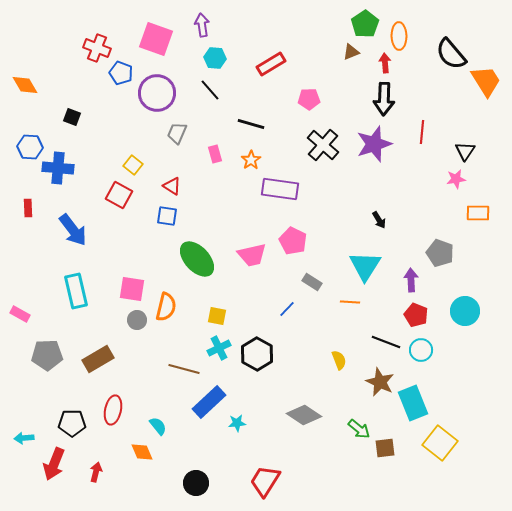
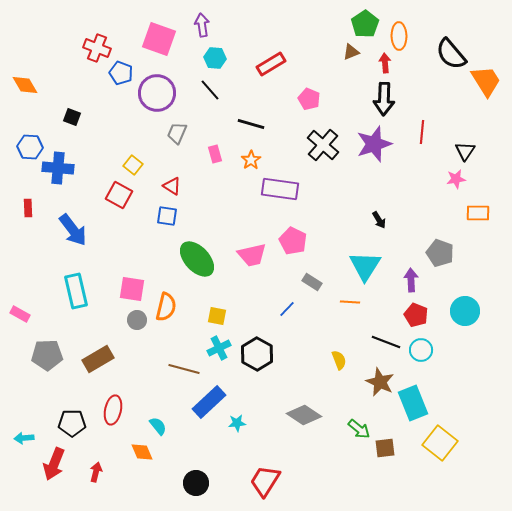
pink square at (156, 39): moved 3 px right
pink pentagon at (309, 99): rotated 25 degrees clockwise
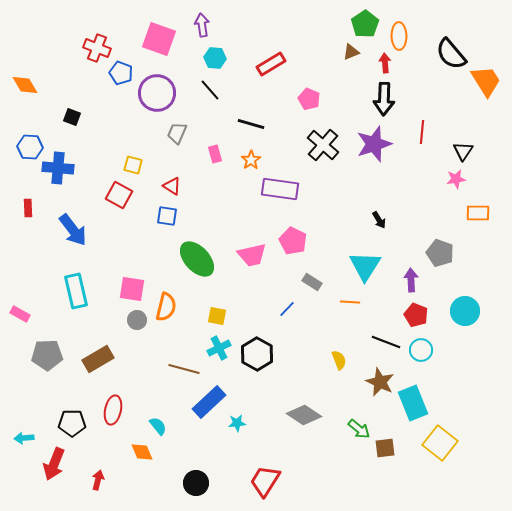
black triangle at (465, 151): moved 2 px left
yellow square at (133, 165): rotated 24 degrees counterclockwise
red arrow at (96, 472): moved 2 px right, 8 px down
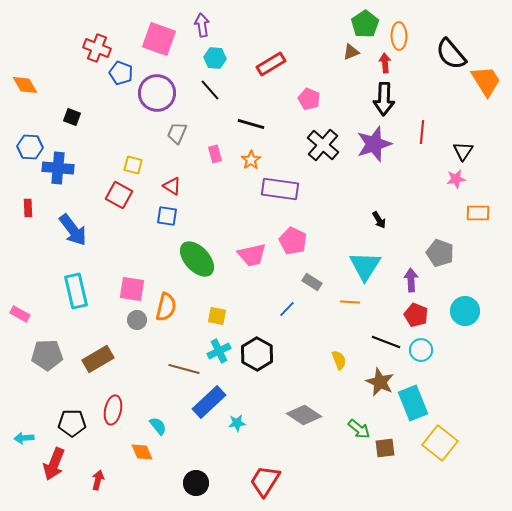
cyan cross at (219, 348): moved 3 px down
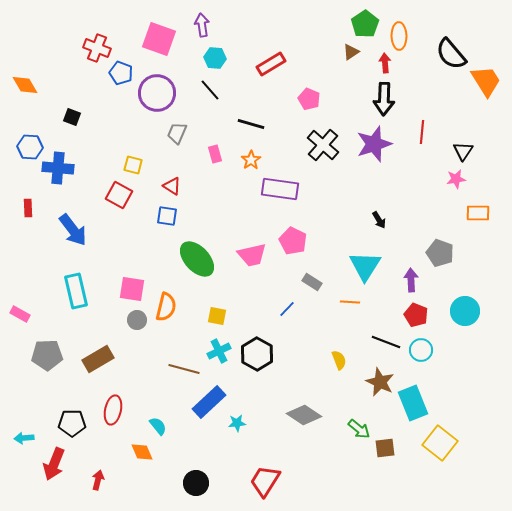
brown triangle at (351, 52): rotated 12 degrees counterclockwise
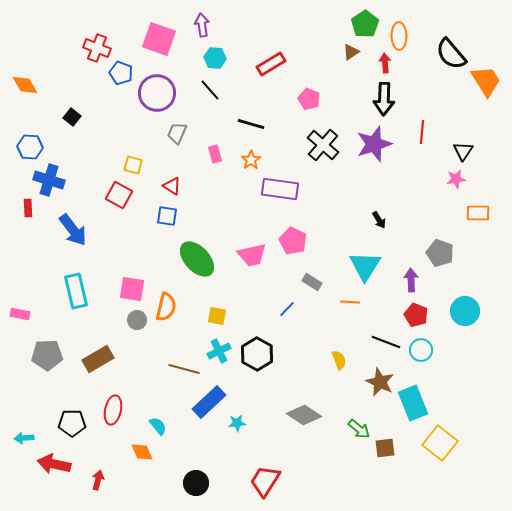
black square at (72, 117): rotated 18 degrees clockwise
blue cross at (58, 168): moved 9 px left, 12 px down; rotated 12 degrees clockwise
pink rectangle at (20, 314): rotated 18 degrees counterclockwise
red arrow at (54, 464): rotated 80 degrees clockwise
